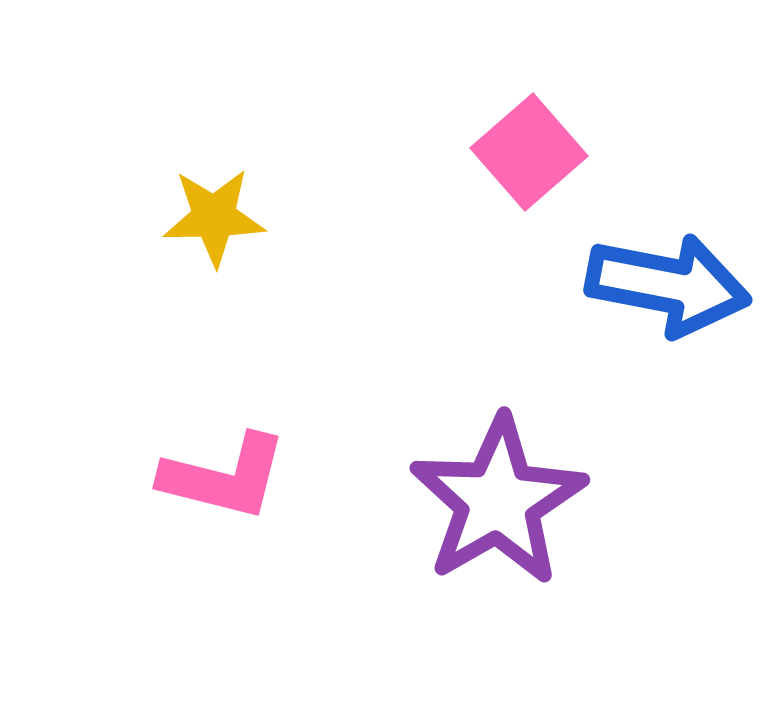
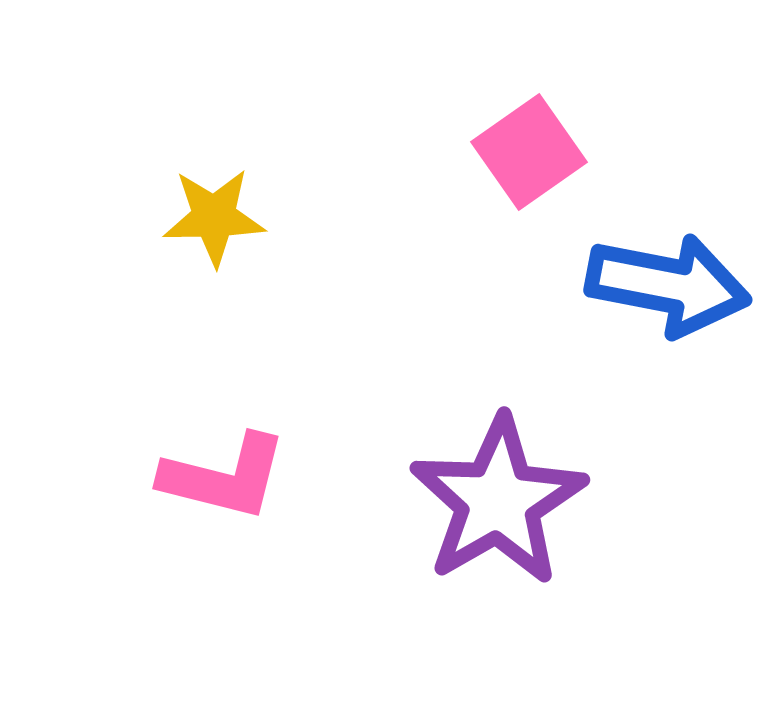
pink square: rotated 6 degrees clockwise
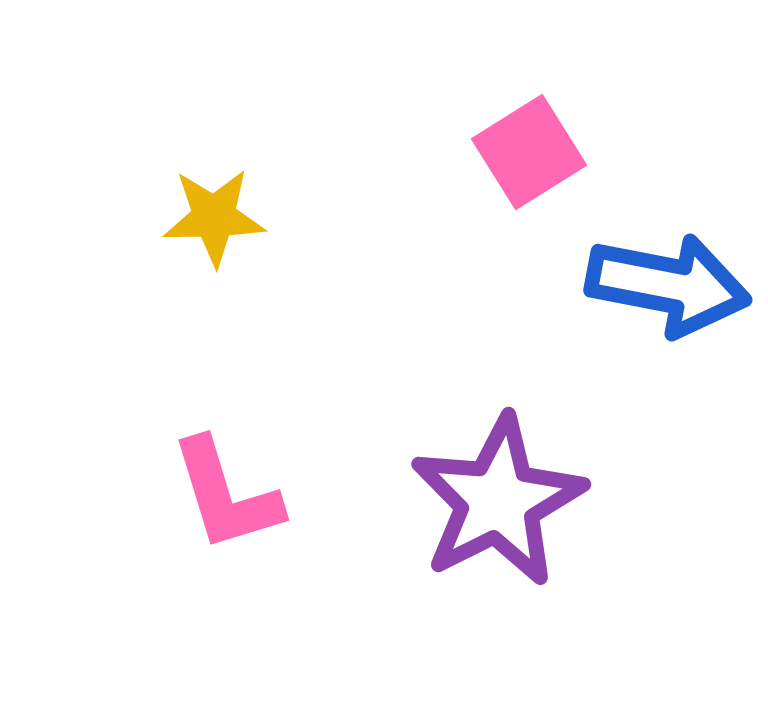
pink square: rotated 3 degrees clockwise
pink L-shape: moved 2 px right, 18 px down; rotated 59 degrees clockwise
purple star: rotated 3 degrees clockwise
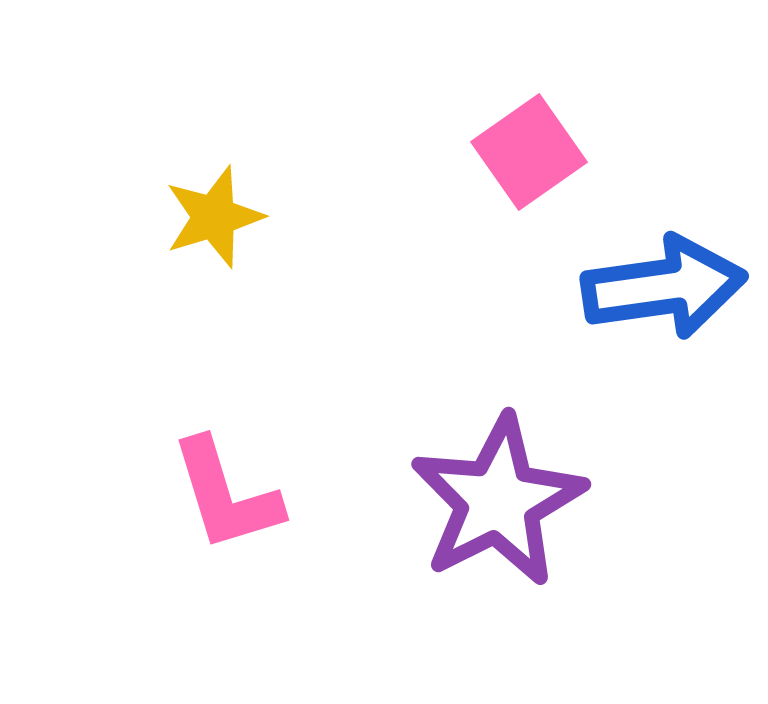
pink square: rotated 3 degrees counterclockwise
yellow star: rotated 16 degrees counterclockwise
blue arrow: moved 4 px left, 2 px down; rotated 19 degrees counterclockwise
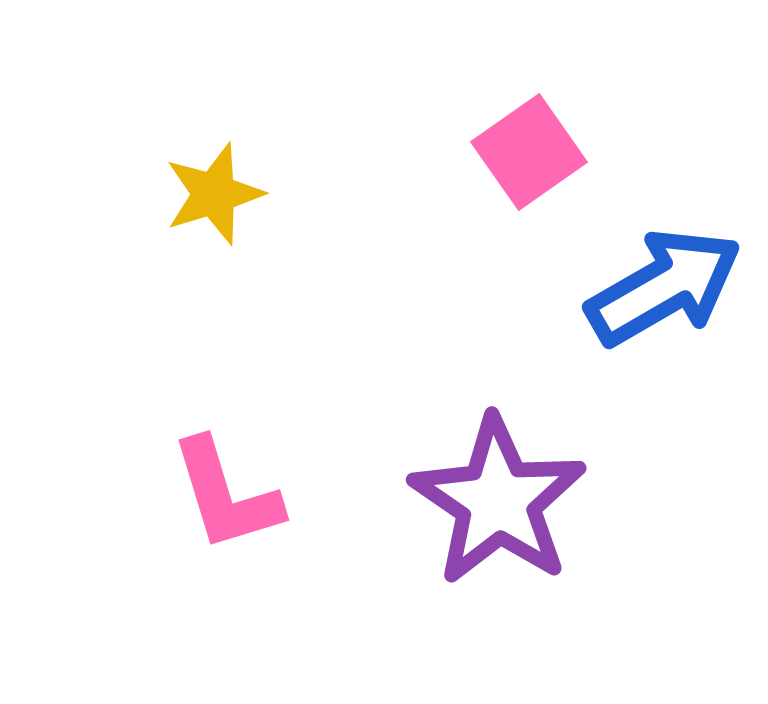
yellow star: moved 23 px up
blue arrow: rotated 22 degrees counterclockwise
purple star: rotated 11 degrees counterclockwise
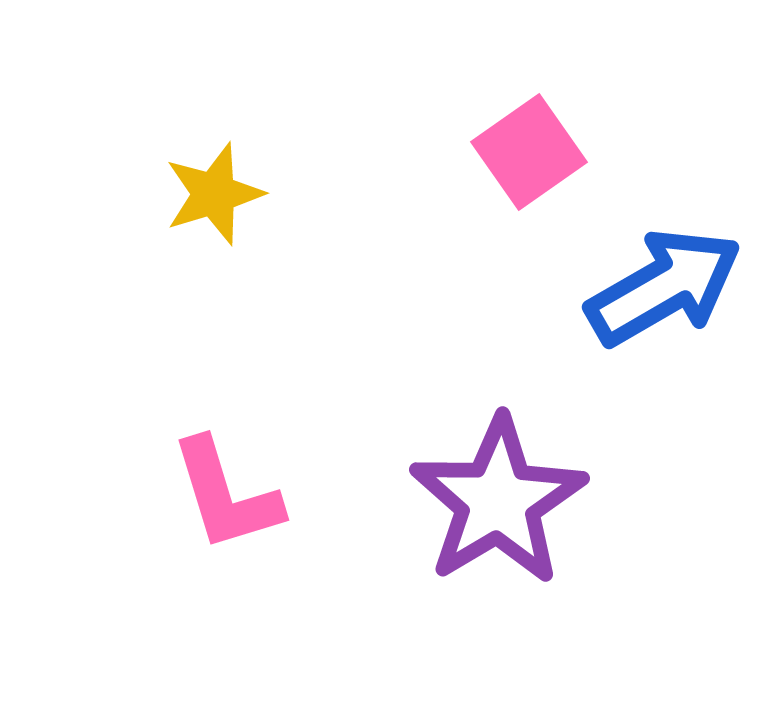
purple star: rotated 7 degrees clockwise
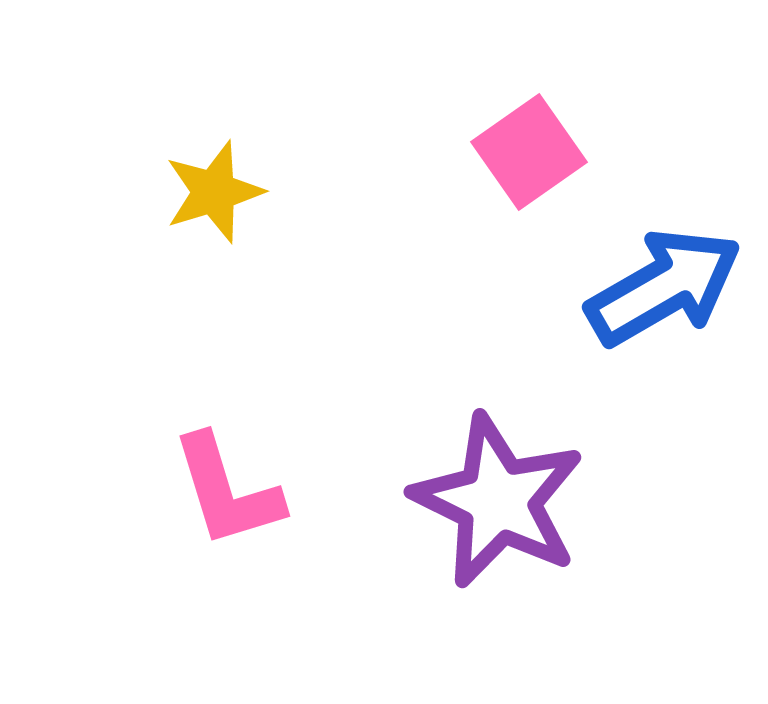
yellow star: moved 2 px up
pink L-shape: moved 1 px right, 4 px up
purple star: rotated 15 degrees counterclockwise
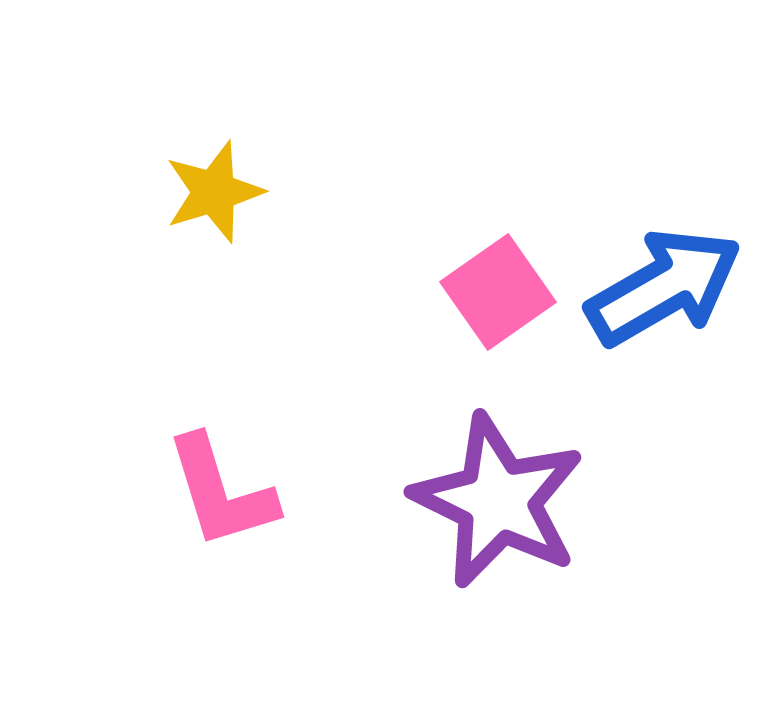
pink square: moved 31 px left, 140 px down
pink L-shape: moved 6 px left, 1 px down
